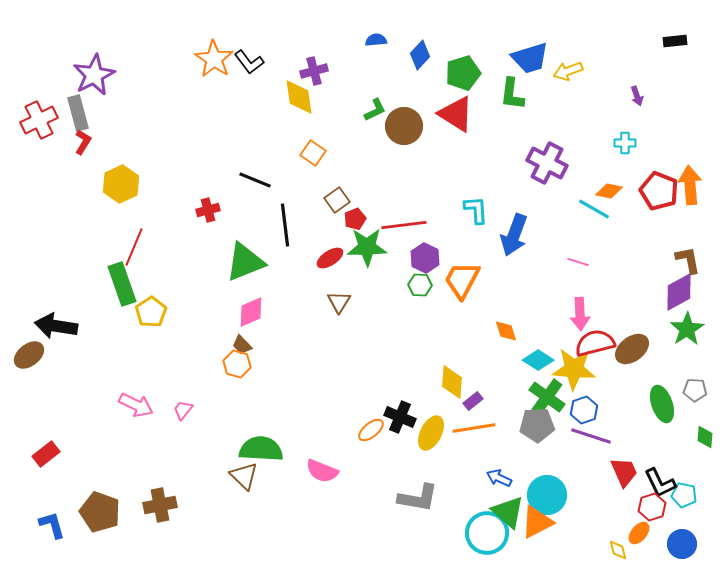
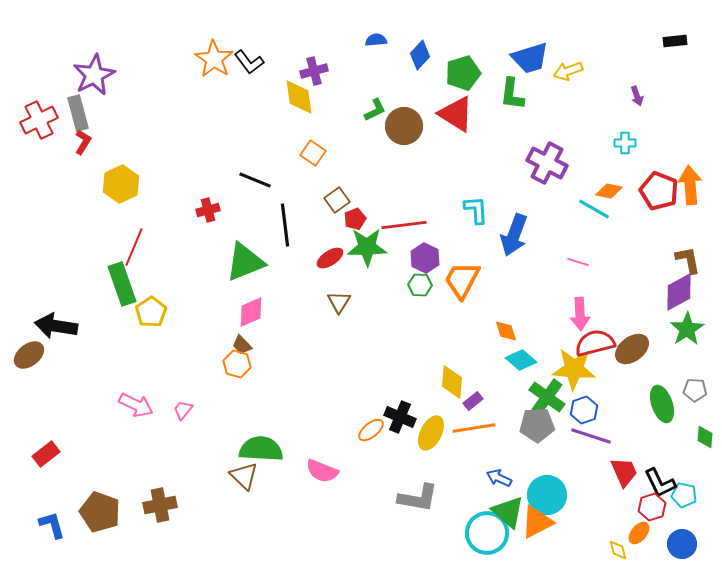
cyan diamond at (538, 360): moved 17 px left; rotated 8 degrees clockwise
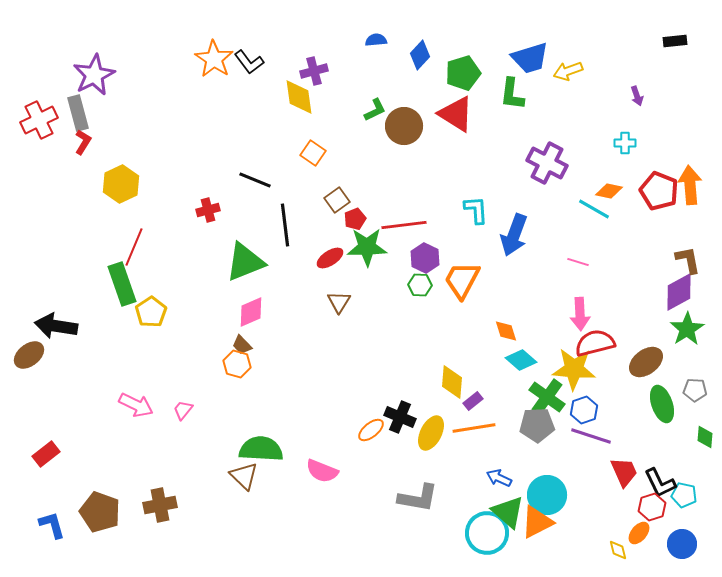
brown ellipse at (632, 349): moved 14 px right, 13 px down
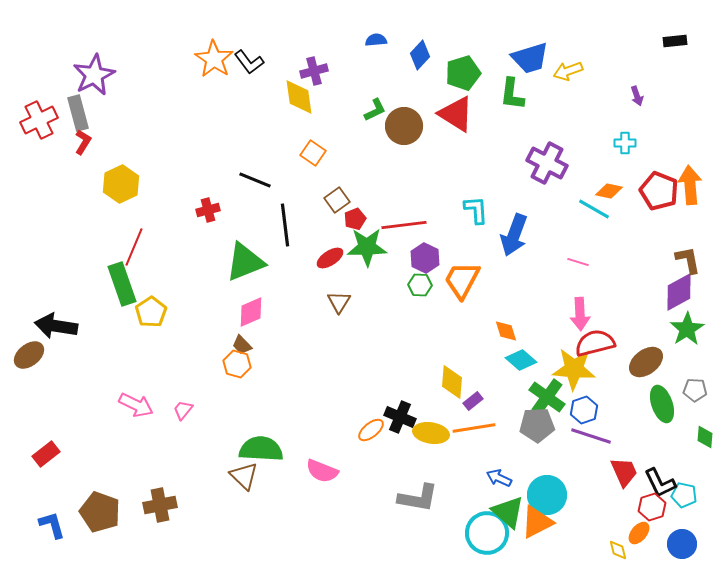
yellow ellipse at (431, 433): rotated 72 degrees clockwise
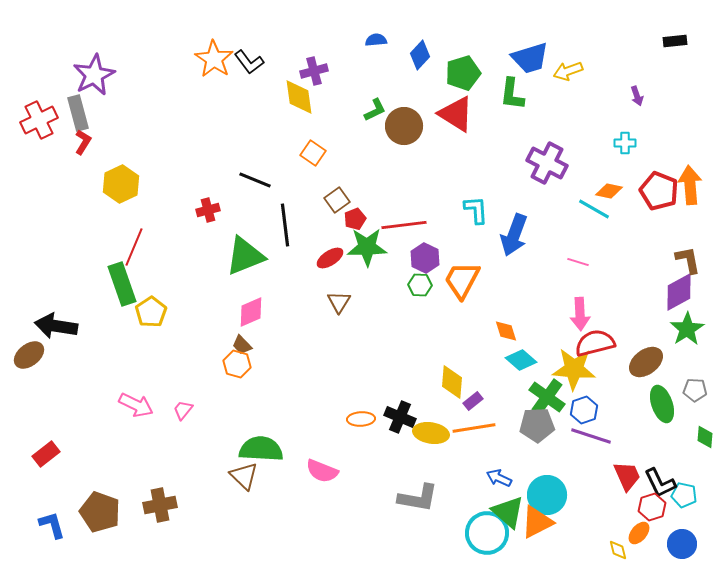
green triangle at (245, 262): moved 6 px up
orange ellipse at (371, 430): moved 10 px left, 11 px up; rotated 36 degrees clockwise
red trapezoid at (624, 472): moved 3 px right, 4 px down
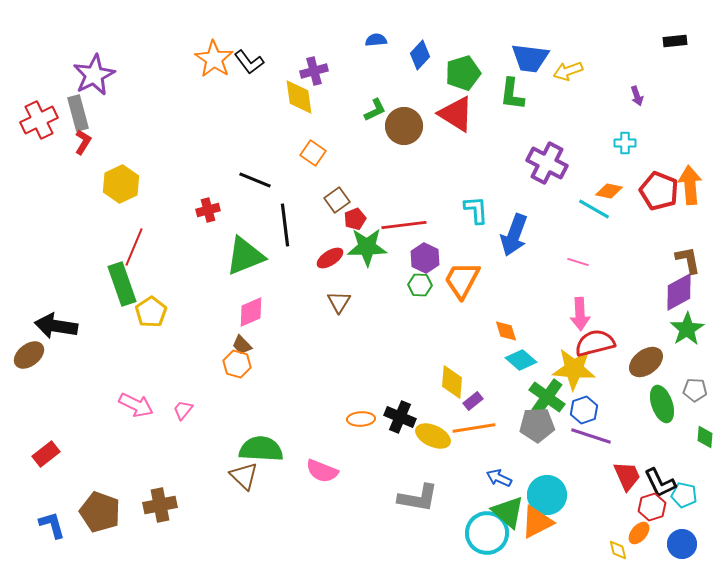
blue trapezoid at (530, 58): rotated 24 degrees clockwise
yellow ellipse at (431, 433): moved 2 px right, 3 px down; rotated 16 degrees clockwise
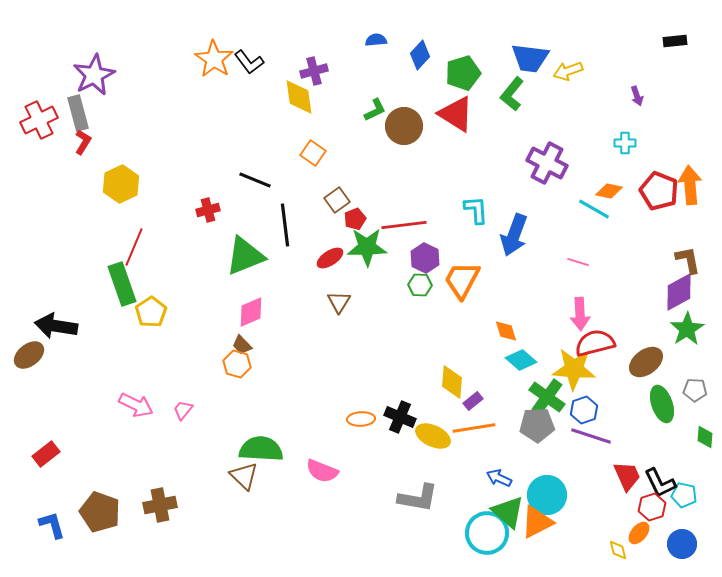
green L-shape at (512, 94): rotated 32 degrees clockwise
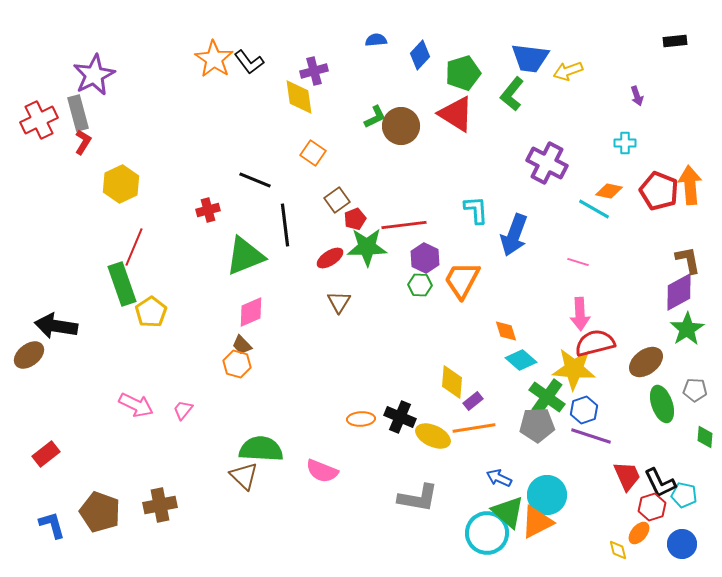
green L-shape at (375, 110): moved 7 px down
brown circle at (404, 126): moved 3 px left
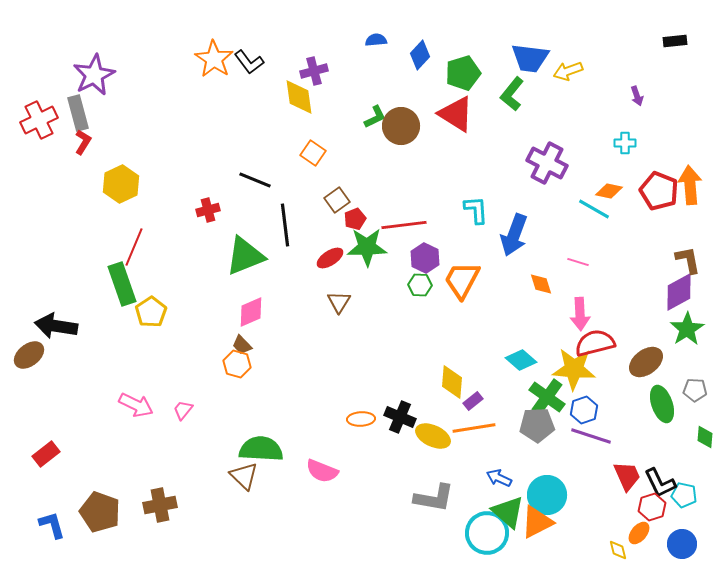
orange diamond at (506, 331): moved 35 px right, 47 px up
gray L-shape at (418, 498): moved 16 px right
